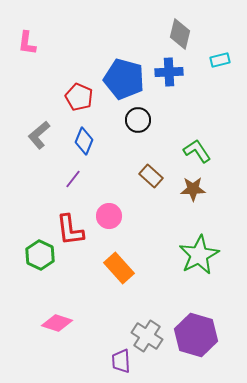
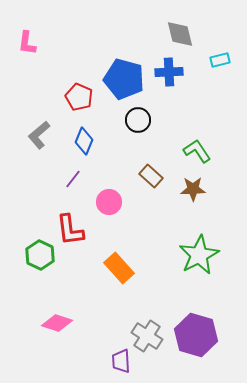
gray diamond: rotated 28 degrees counterclockwise
pink circle: moved 14 px up
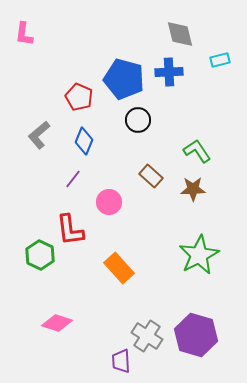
pink L-shape: moved 3 px left, 9 px up
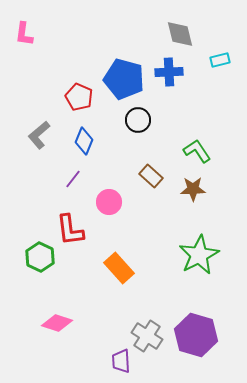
green hexagon: moved 2 px down
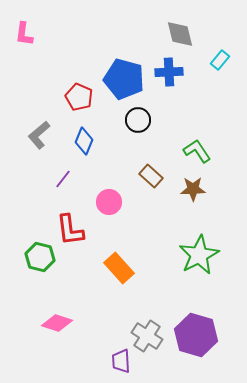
cyan rectangle: rotated 36 degrees counterclockwise
purple line: moved 10 px left
green hexagon: rotated 12 degrees counterclockwise
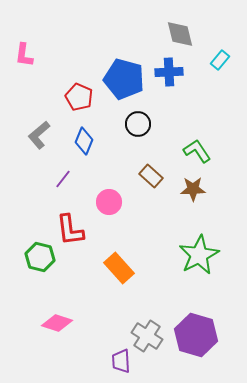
pink L-shape: moved 21 px down
black circle: moved 4 px down
